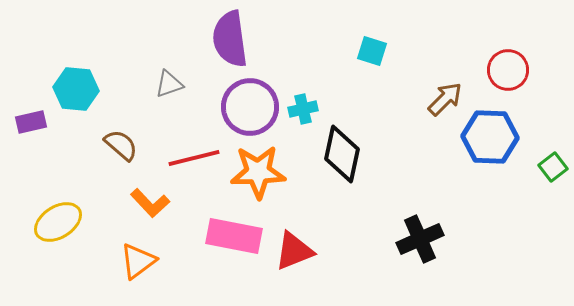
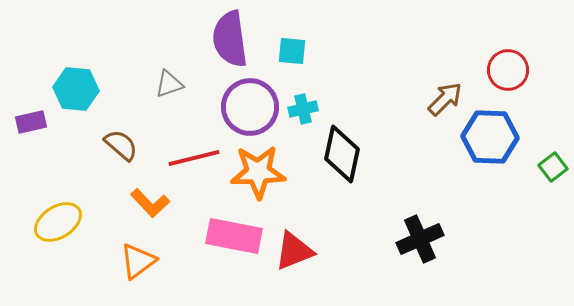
cyan square: moved 80 px left; rotated 12 degrees counterclockwise
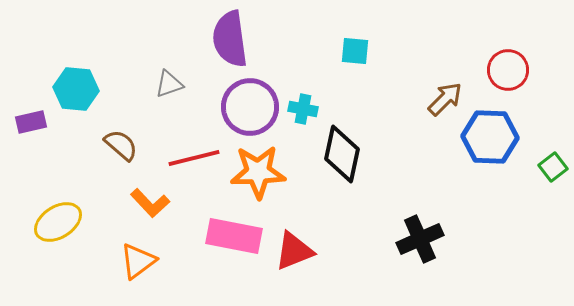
cyan square: moved 63 px right
cyan cross: rotated 24 degrees clockwise
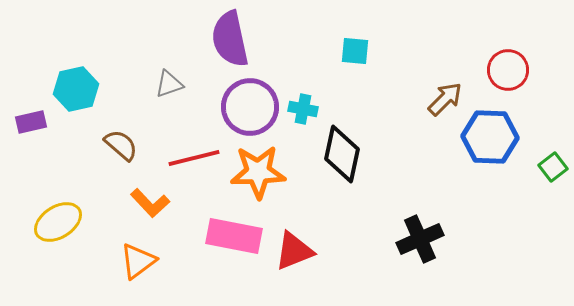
purple semicircle: rotated 4 degrees counterclockwise
cyan hexagon: rotated 18 degrees counterclockwise
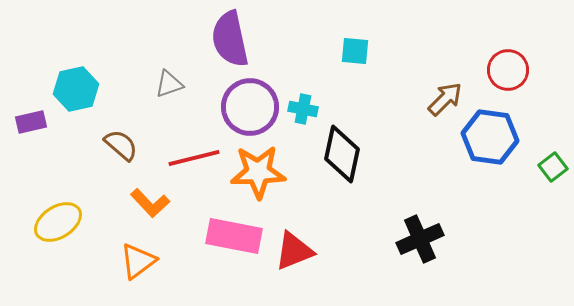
blue hexagon: rotated 6 degrees clockwise
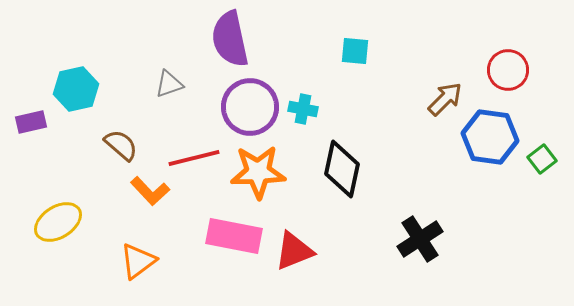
black diamond: moved 15 px down
green square: moved 11 px left, 8 px up
orange L-shape: moved 12 px up
black cross: rotated 9 degrees counterclockwise
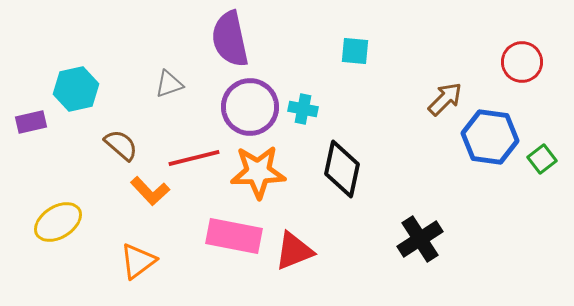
red circle: moved 14 px right, 8 px up
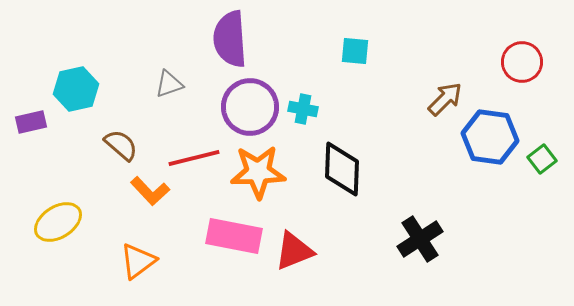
purple semicircle: rotated 8 degrees clockwise
black diamond: rotated 10 degrees counterclockwise
